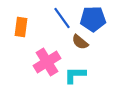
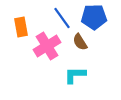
blue pentagon: moved 1 px right, 2 px up
orange rectangle: rotated 18 degrees counterclockwise
brown semicircle: rotated 18 degrees clockwise
pink cross: moved 16 px up
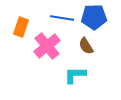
blue line: rotated 45 degrees counterclockwise
orange rectangle: rotated 30 degrees clockwise
brown semicircle: moved 6 px right, 4 px down
pink cross: rotated 8 degrees counterclockwise
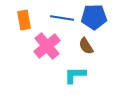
orange rectangle: moved 3 px right, 7 px up; rotated 30 degrees counterclockwise
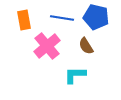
blue pentagon: moved 2 px right; rotated 15 degrees clockwise
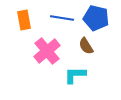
blue pentagon: moved 1 px down
pink cross: moved 5 px down
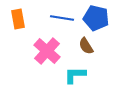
orange rectangle: moved 6 px left, 1 px up
pink cross: rotated 8 degrees counterclockwise
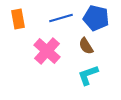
blue line: moved 1 px left; rotated 25 degrees counterclockwise
cyan L-shape: moved 13 px right; rotated 20 degrees counterclockwise
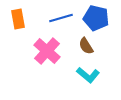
cyan L-shape: rotated 120 degrees counterclockwise
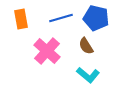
orange rectangle: moved 3 px right
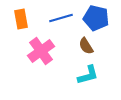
pink cross: moved 6 px left; rotated 12 degrees clockwise
cyan L-shape: rotated 55 degrees counterclockwise
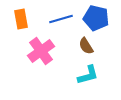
blue line: moved 1 px down
